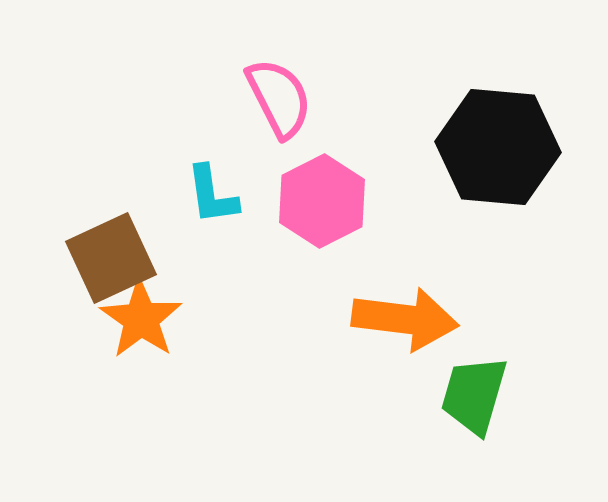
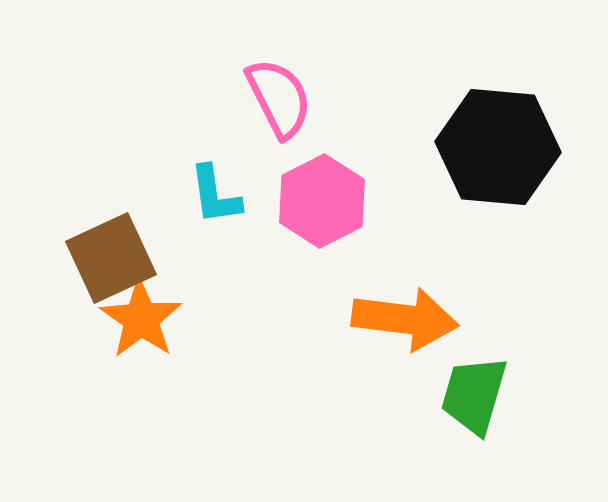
cyan L-shape: moved 3 px right
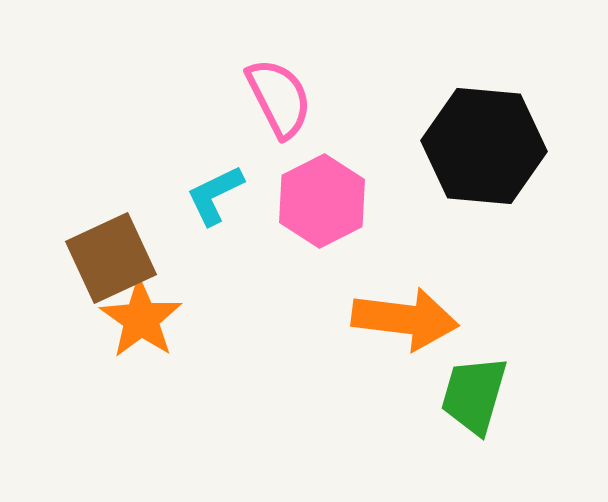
black hexagon: moved 14 px left, 1 px up
cyan L-shape: rotated 72 degrees clockwise
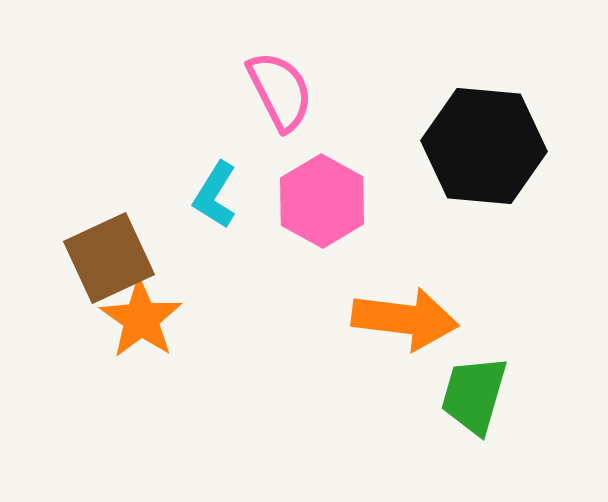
pink semicircle: moved 1 px right, 7 px up
cyan L-shape: rotated 32 degrees counterclockwise
pink hexagon: rotated 4 degrees counterclockwise
brown square: moved 2 px left
